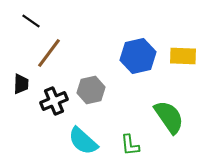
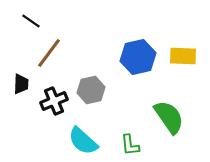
blue hexagon: moved 1 px down
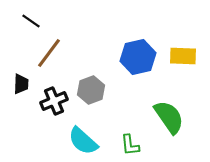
gray hexagon: rotated 8 degrees counterclockwise
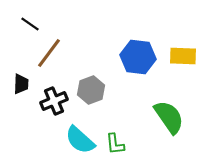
black line: moved 1 px left, 3 px down
blue hexagon: rotated 20 degrees clockwise
cyan semicircle: moved 3 px left, 1 px up
green L-shape: moved 15 px left, 1 px up
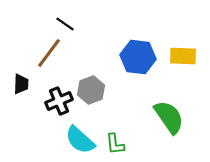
black line: moved 35 px right
black cross: moved 5 px right
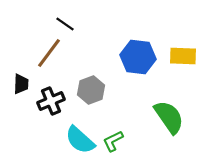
black cross: moved 8 px left
green L-shape: moved 2 px left, 3 px up; rotated 70 degrees clockwise
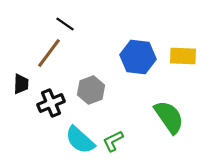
black cross: moved 2 px down
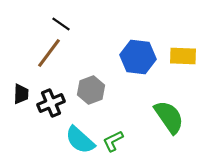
black line: moved 4 px left
black trapezoid: moved 10 px down
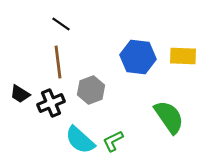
brown line: moved 9 px right, 9 px down; rotated 44 degrees counterclockwise
black trapezoid: moved 1 px left; rotated 120 degrees clockwise
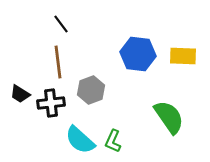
black line: rotated 18 degrees clockwise
blue hexagon: moved 3 px up
black cross: rotated 16 degrees clockwise
green L-shape: rotated 40 degrees counterclockwise
